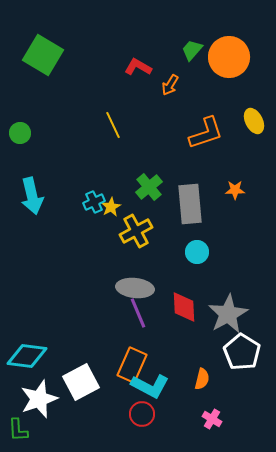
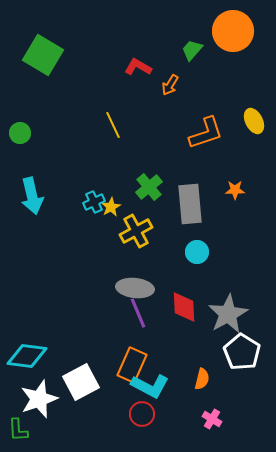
orange circle: moved 4 px right, 26 px up
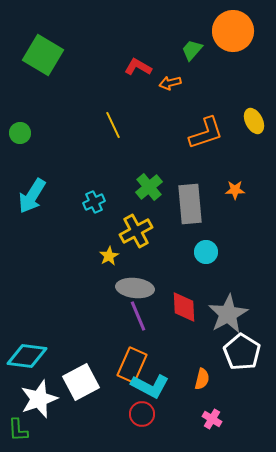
orange arrow: moved 2 px up; rotated 45 degrees clockwise
cyan arrow: rotated 45 degrees clockwise
yellow star: moved 2 px left, 49 px down
cyan circle: moved 9 px right
purple line: moved 3 px down
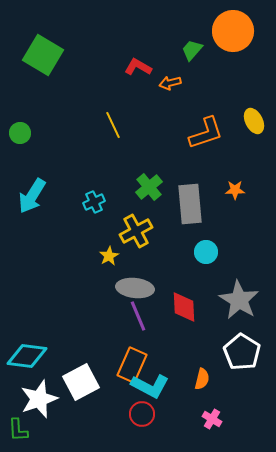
gray star: moved 11 px right, 14 px up; rotated 12 degrees counterclockwise
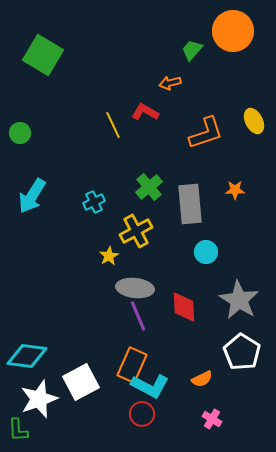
red L-shape: moved 7 px right, 45 px down
orange semicircle: rotated 50 degrees clockwise
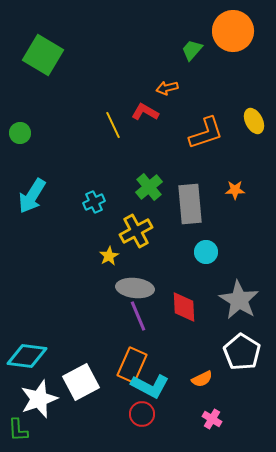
orange arrow: moved 3 px left, 5 px down
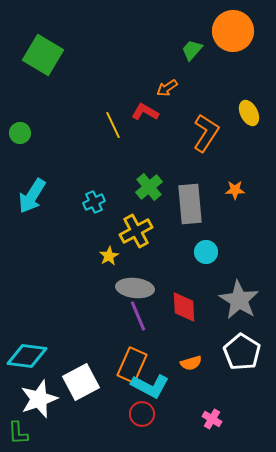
orange arrow: rotated 20 degrees counterclockwise
yellow ellipse: moved 5 px left, 8 px up
orange L-shape: rotated 39 degrees counterclockwise
orange semicircle: moved 11 px left, 16 px up; rotated 10 degrees clockwise
green L-shape: moved 3 px down
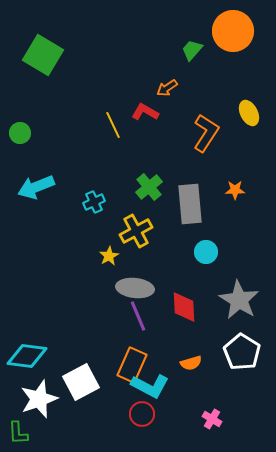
cyan arrow: moved 4 px right, 9 px up; rotated 36 degrees clockwise
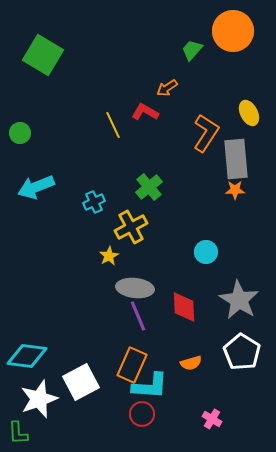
gray rectangle: moved 46 px right, 45 px up
yellow cross: moved 5 px left, 4 px up
cyan L-shape: rotated 24 degrees counterclockwise
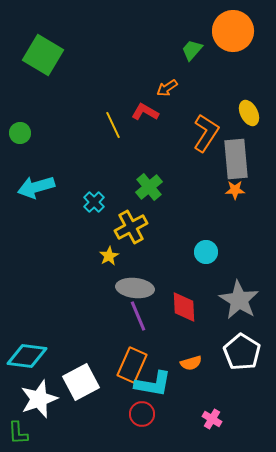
cyan arrow: rotated 6 degrees clockwise
cyan cross: rotated 20 degrees counterclockwise
cyan L-shape: moved 3 px right, 2 px up; rotated 6 degrees clockwise
